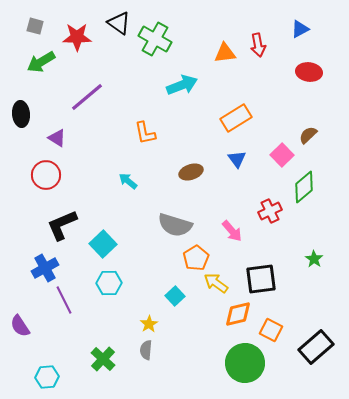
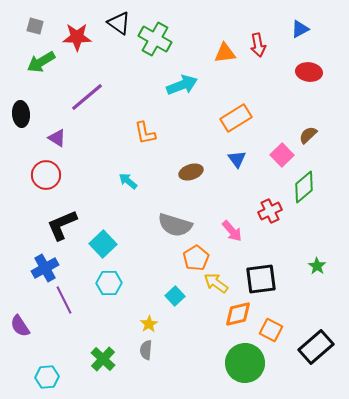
green star at (314, 259): moved 3 px right, 7 px down
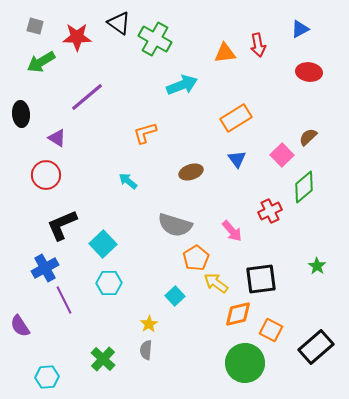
orange L-shape at (145, 133): rotated 85 degrees clockwise
brown semicircle at (308, 135): moved 2 px down
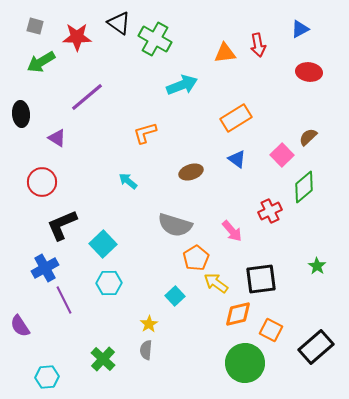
blue triangle at (237, 159): rotated 18 degrees counterclockwise
red circle at (46, 175): moved 4 px left, 7 px down
